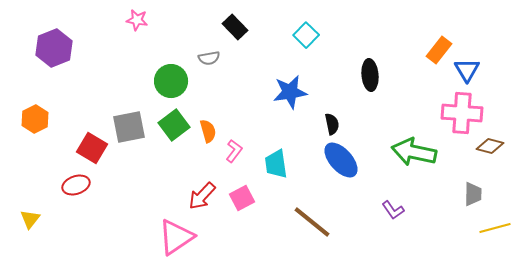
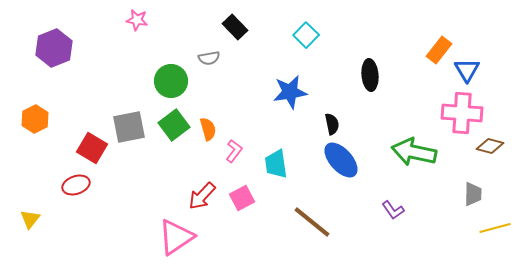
orange semicircle: moved 2 px up
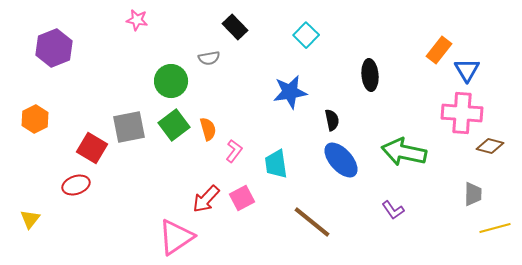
black semicircle: moved 4 px up
green arrow: moved 10 px left
red arrow: moved 4 px right, 3 px down
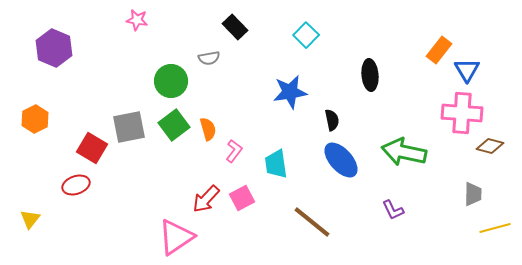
purple hexagon: rotated 15 degrees counterclockwise
purple L-shape: rotated 10 degrees clockwise
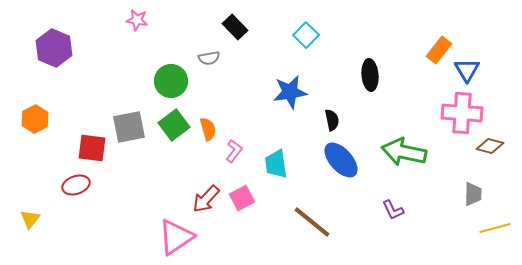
red square: rotated 24 degrees counterclockwise
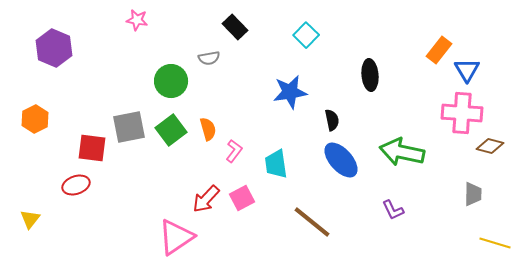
green square: moved 3 px left, 5 px down
green arrow: moved 2 px left
yellow line: moved 15 px down; rotated 32 degrees clockwise
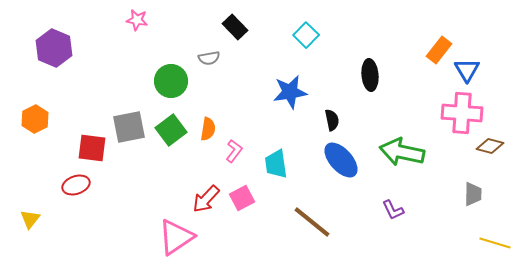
orange semicircle: rotated 25 degrees clockwise
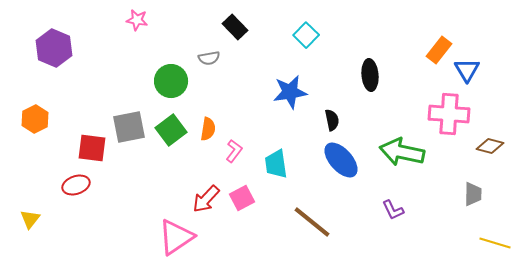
pink cross: moved 13 px left, 1 px down
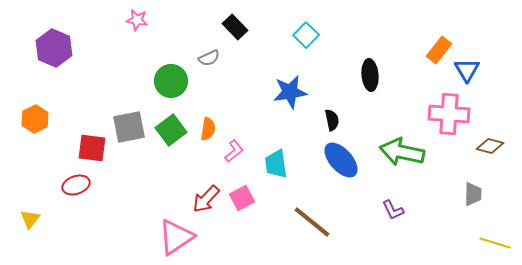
gray semicircle: rotated 15 degrees counterclockwise
pink L-shape: rotated 15 degrees clockwise
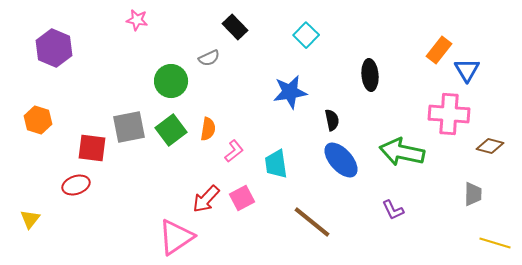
orange hexagon: moved 3 px right, 1 px down; rotated 16 degrees counterclockwise
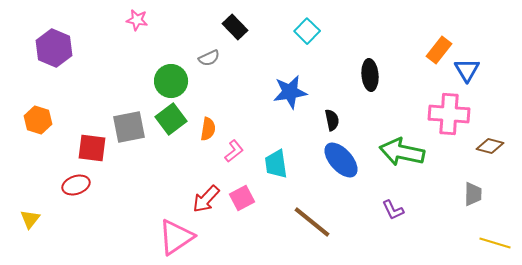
cyan square: moved 1 px right, 4 px up
green square: moved 11 px up
